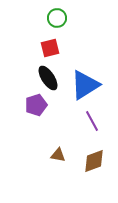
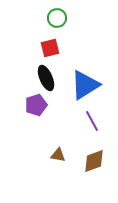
black ellipse: moved 2 px left; rotated 10 degrees clockwise
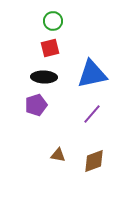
green circle: moved 4 px left, 3 px down
black ellipse: moved 2 px left, 1 px up; rotated 65 degrees counterclockwise
blue triangle: moved 7 px right, 11 px up; rotated 20 degrees clockwise
purple line: moved 7 px up; rotated 70 degrees clockwise
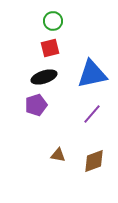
black ellipse: rotated 20 degrees counterclockwise
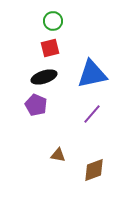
purple pentagon: rotated 30 degrees counterclockwise
brown diamond: moved 9 px down
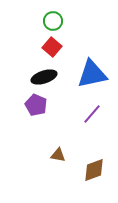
red square: moved 2 px right, 1 px up; rotated 36 degrees counterclockwise
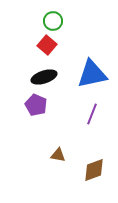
red square: moved 5 px left, 2 px up
purple line: rotated 20 degrees counterclockwise
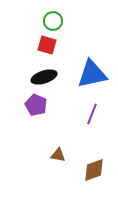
red square: rotated 24 degrees counterclockwise
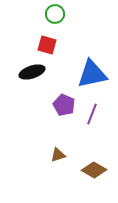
green circle: moved 2 px right, 7 px up
black ellipse: moved 12 px left, 5 px up
purple pentagon: moved 28 px right
brown triangle: rotated 28 degrees counterclockwise
brown diamond: rotated 50 degrees clockwise
